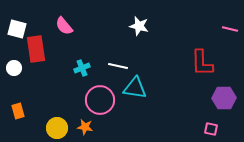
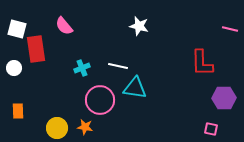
orange rectangle: rotated 14 degrees clockwise
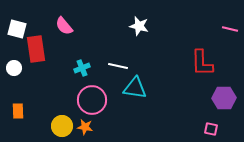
pink circle: moved 8 px left
yellow circle: moved 5 px right, 2 px up
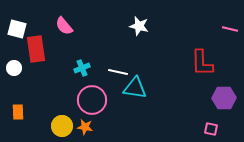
white line: moved 6 px down
orange rectangle: moved 1 px down
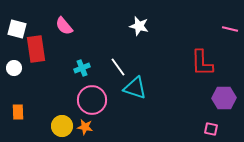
white line: moved 5 px up; rotated 42 degrees clockwise
cyan triangle: rotated 10 degrees clockwise
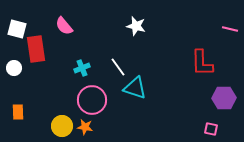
white star: moved 3 px left
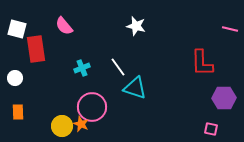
white circle: moved 1 px right, 10 px down
pink circle: moved 7 px down
orange star: moved 4 px left, 3 px up; rotated 14 degrees clockwise
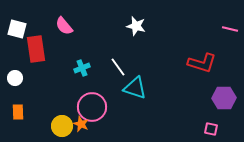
red L-shape: rotated 72 degrees counterclockwise
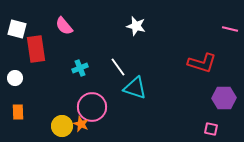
cyan cross: moved 2 px left
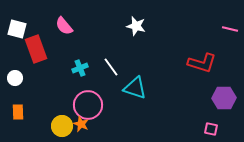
red rectangle: rotated 12 degrees counterclockwise
white line: moved 7 px left
pink circle: moved 4 px left, 2 px up
